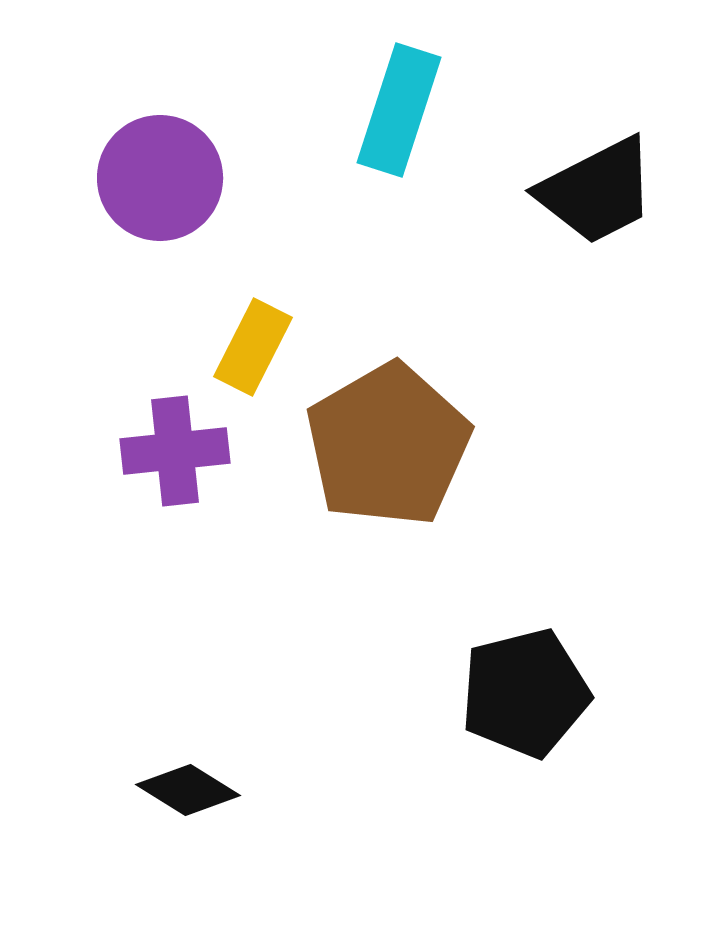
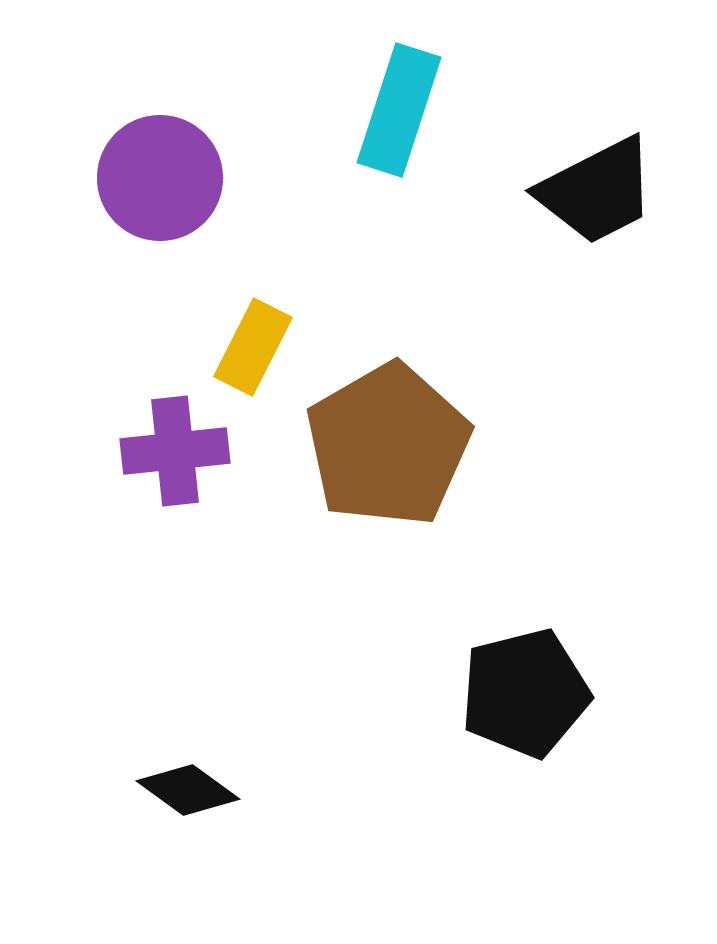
black diamond: rotated 4 degrees clockwise
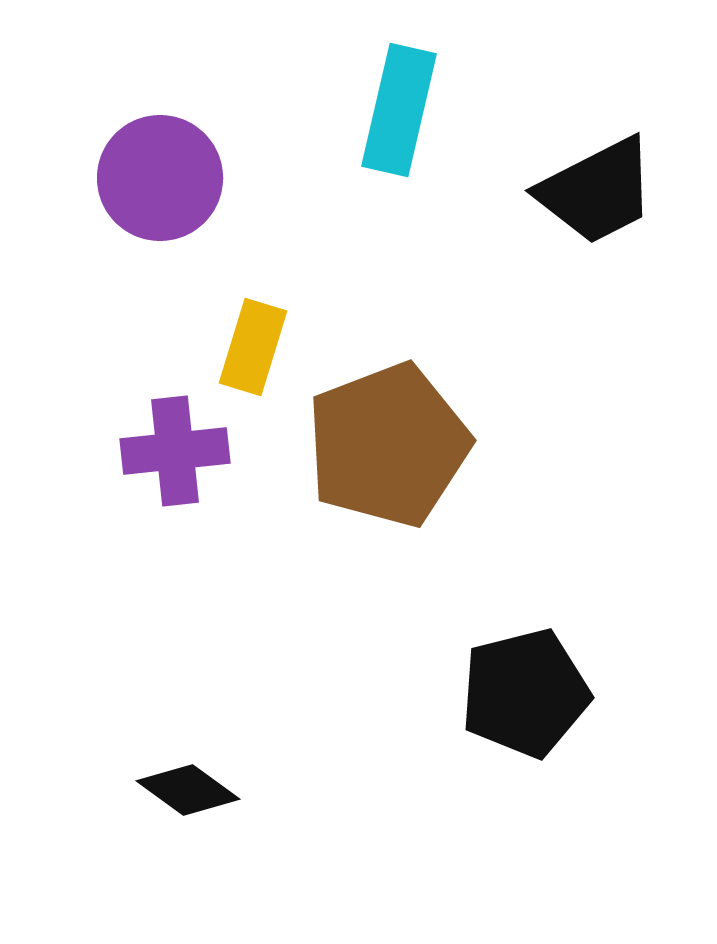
cyan rectangle: rotated 5 degrees counterclockwise
yellow rectangle: rotated 10 degrees counterclockwise
brown pentagon: rotated 9 degrees clockwise
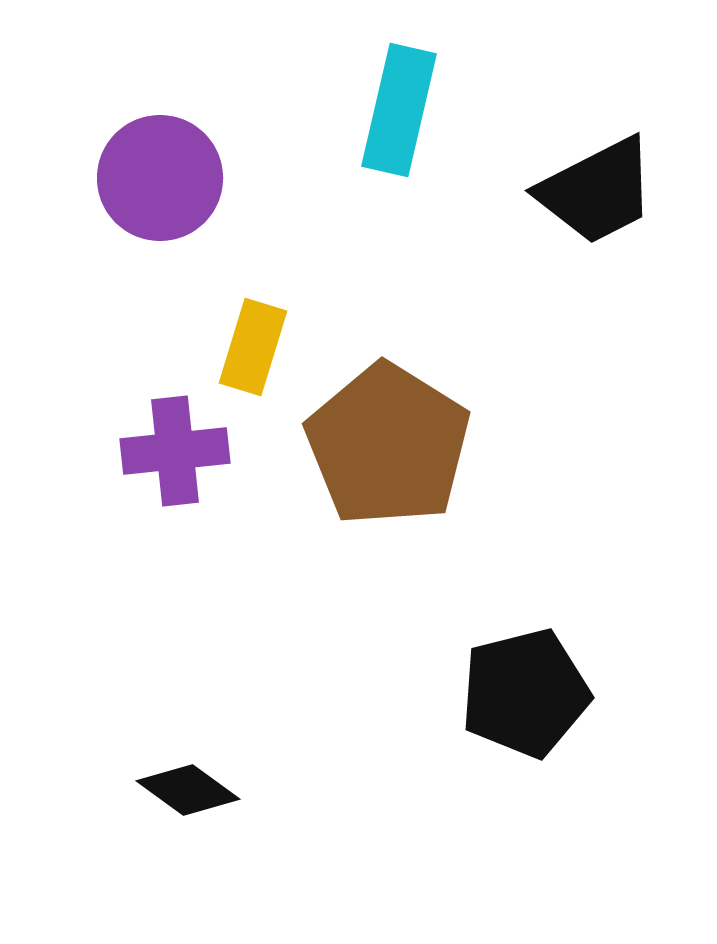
brown pentagon: rotated 19 degrees counterclockwise
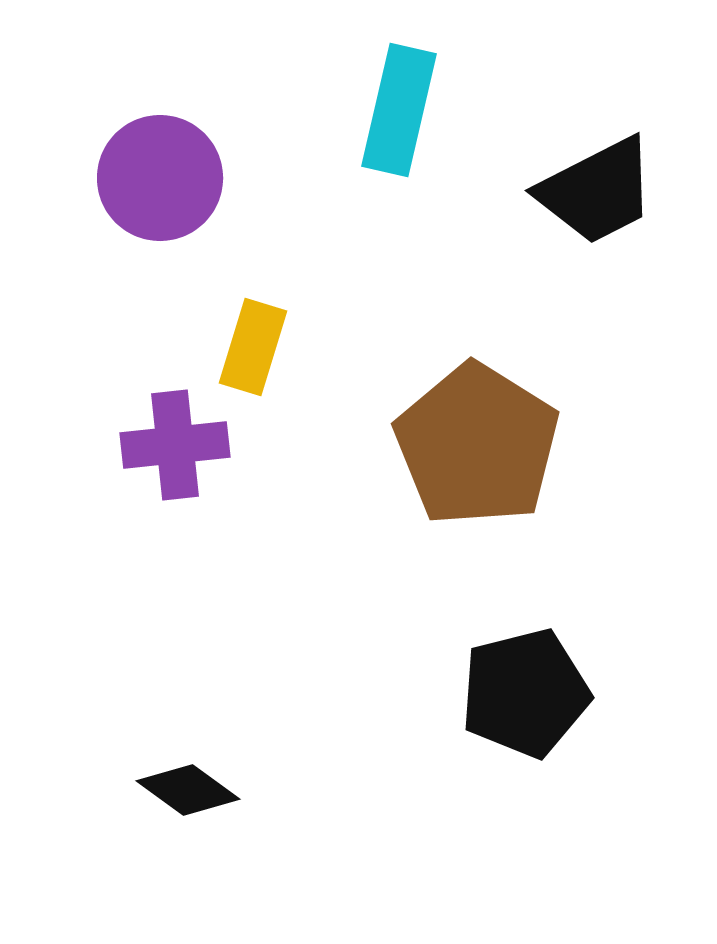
brown pentagon: moved 89 px right
purple cross: moved 6 px up
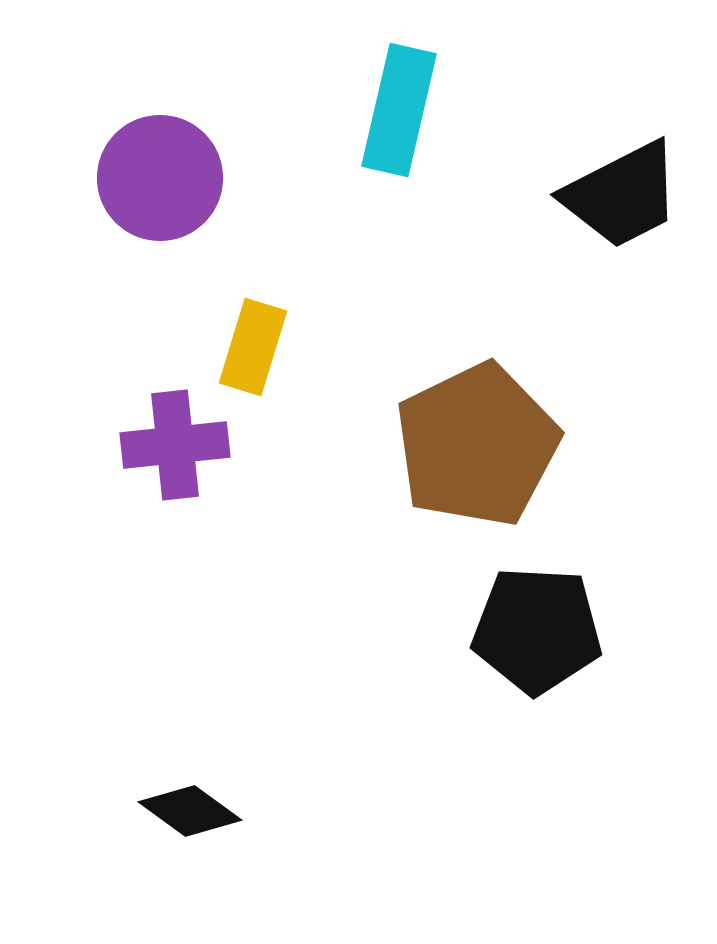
black trapezoid: moved 25 px right, 4 px down
brown pentagon: rotated 14 degrees clockwise
black pentagon: moved 12 px right, 63 px up; rotated 17 degrees clockwise
black diamond: moved 2 px right, 21 px down
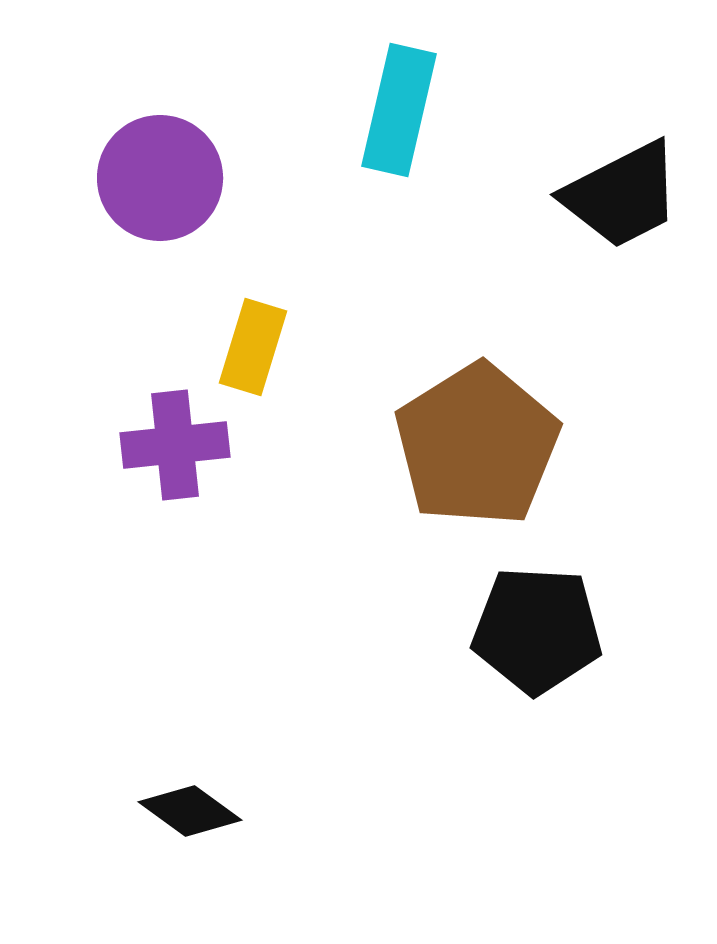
brown pentagon: rotated 6 degrees counterclockwise
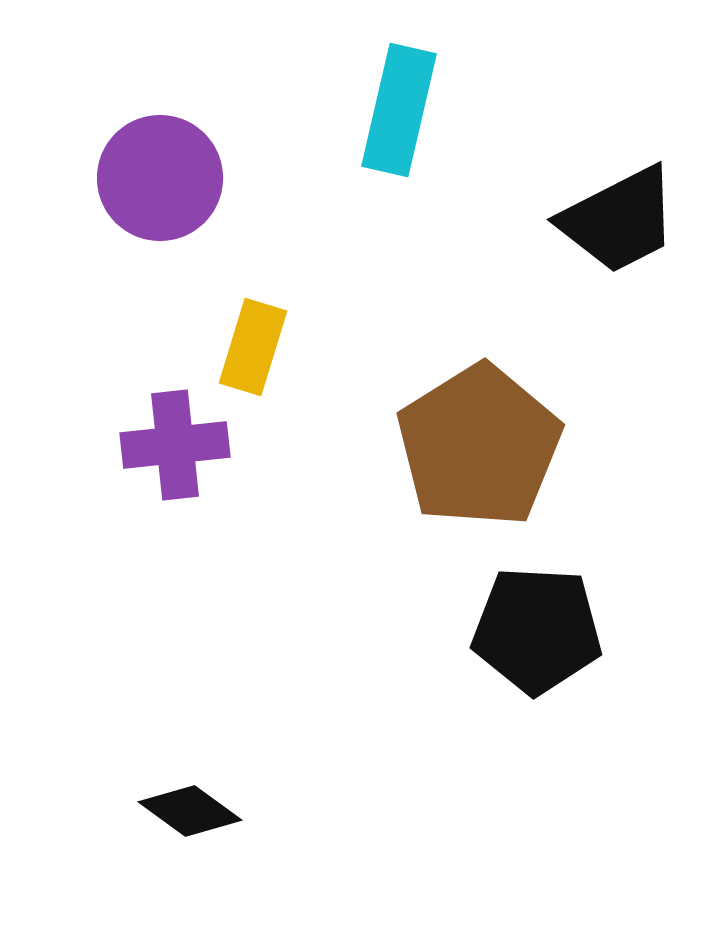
black trapezoid: moved 3 px left, 25 px down
brown pentagon: moved 2 px right, 1 px down
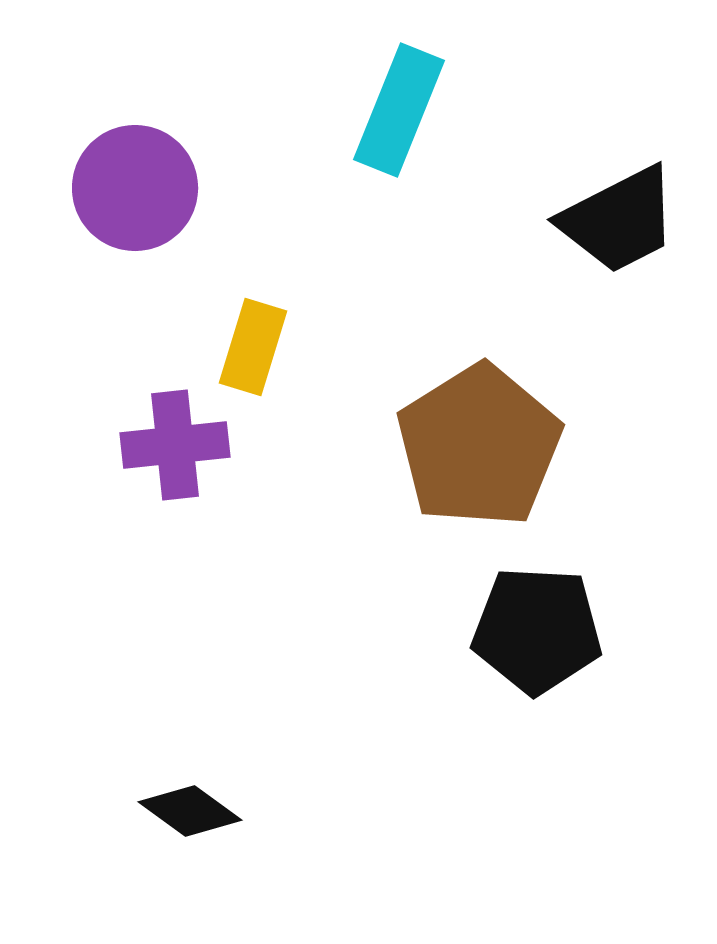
cyan rectangle: rotated 9 degrees clockwise
purple circle: moved 25 px left, 10 px down
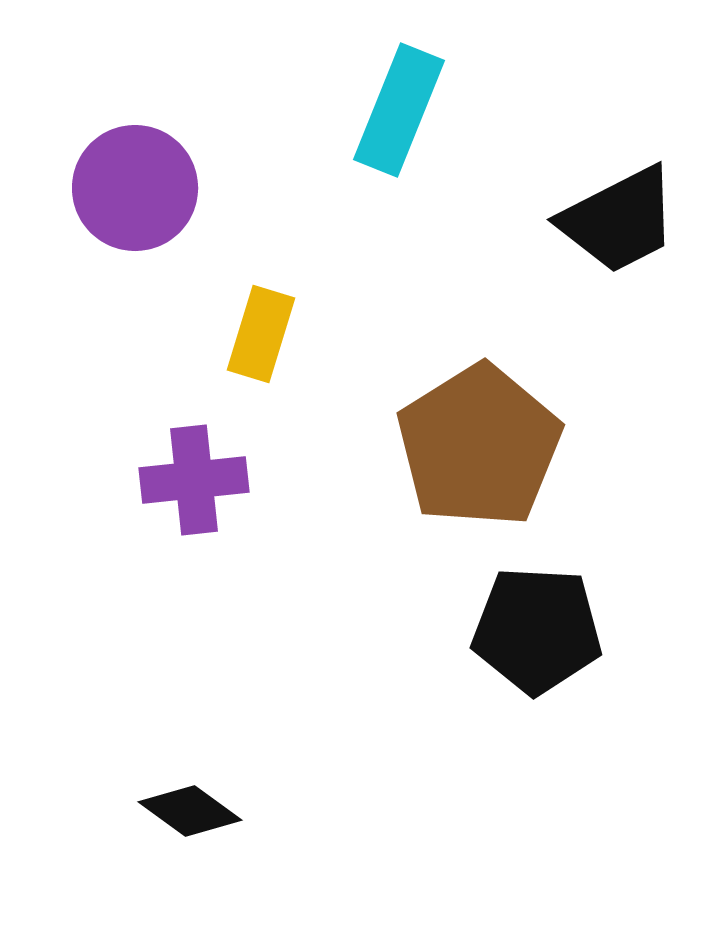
yellow rectangle: moved 8 px right, 13 px up
purple cross: moved 19 px right, 35 px down
